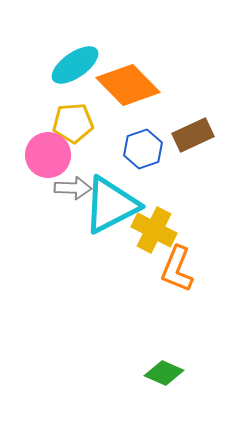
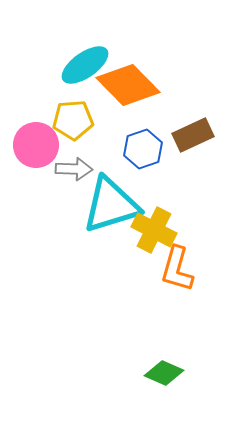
cyan ellipse: moved 10 px right
yellow pentagon: moved 3 px up
pink circle: moved 12 px left, 10 px up
gray arrow: moved 1 px right, 19 px up
cyan triangle: rotated 10 degrees clockwise
orange L-shape: rotated 6 degrees counterclockwise
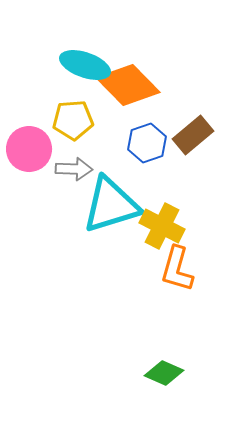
cyan ellipse: rotated 54 degrees clockwise
brown rectangle: rotated 15 degrees counterclockwise
pink circle: moved 7 px left, 4 px down
blue hexagon: moved 4 px right, 6 px up
yellow cross: moved 8 px right, 4 px up
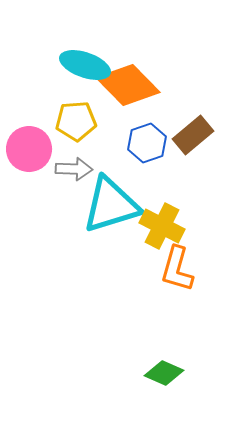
yellow pentagon: moved 3 px right, 1 px down
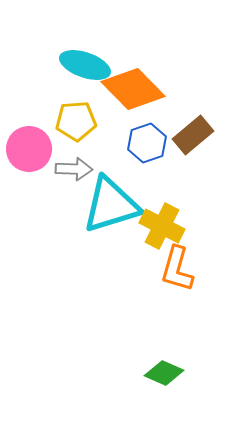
orange diamond: moved 5 px right, 4 px down
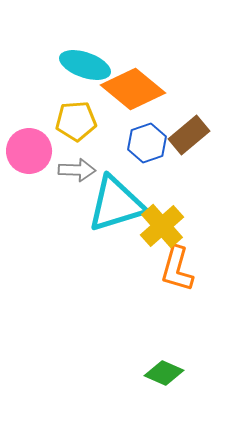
orange diamond: rotated 6 degrees counterclockwise
brown rectangle: moved 4 px left
pink circle: moved 2 px down
gray arrow: moved 3 px right, 1 px down
cyan triangle: moved 5 px right, 1 px up
yellow cross: rotated 21 degrees clockwise
